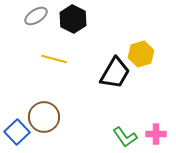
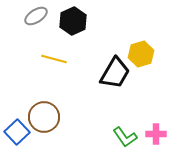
black hexagon: moved 2 px down; rotated 8 degrees clockwise
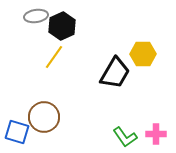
gray ellipse: rotated 25 degrees clockwise
black hexagon: moved 11 px left, 5 px down
yellow hexagon: moved 2 px right; rotated 15 degrees clockwise
yellow line: moved 2 px up; rotated 70 degrees counterclockwise
blue square: rotated 30 degrees counterclockwise
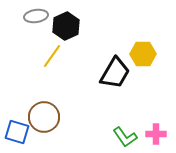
black hexagon: moved 4 px right
yellow line: moved 2 px left, 1 px up
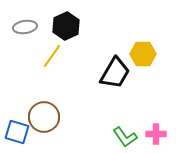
gray ellipse: moved 11 px left, 11 px down
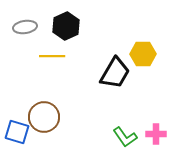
yellow line: rotated 55 degrees clockwise
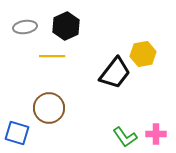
yellow hexagon: rotated 10 degrees counterclockwise
black trapezoid: rotated 8 degrees clockwise
brown circle: moved 5 px right, 9 px up
blue square: moved 1 px down
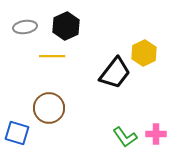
yellow hexagon: moved 1 px right, 1 px up; rotated 15 degrees counterclockwise
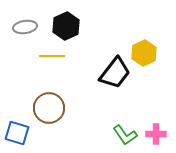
green L-shape: moved 2 px up
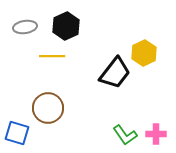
brown circle: moved 1 px left
